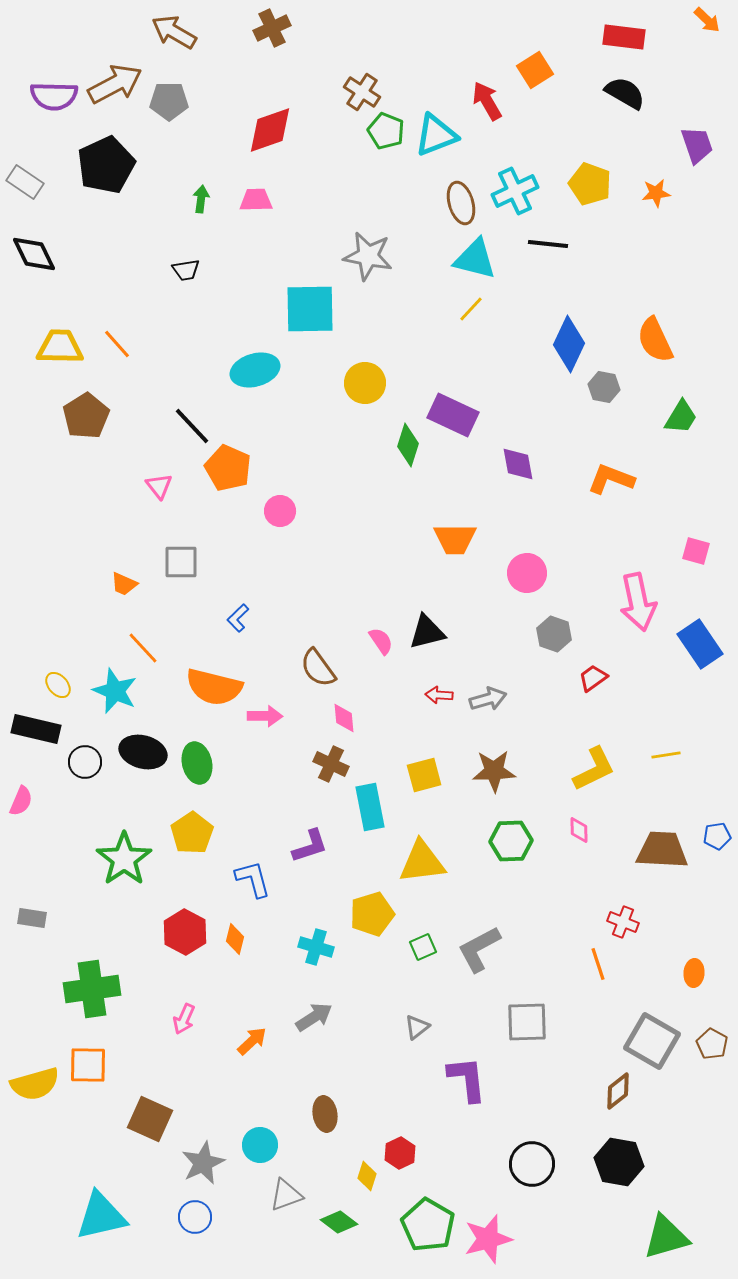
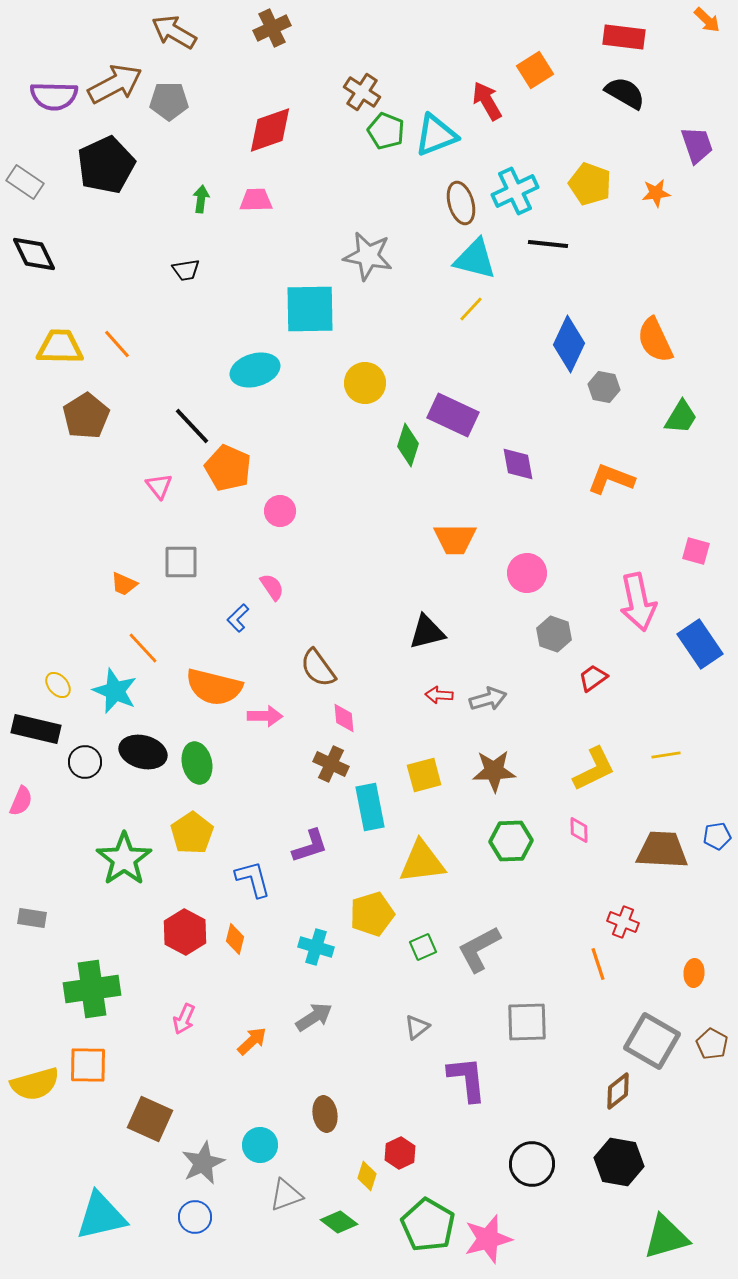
pink semicircle at (381, 641): moved 109 px left, 54 px up
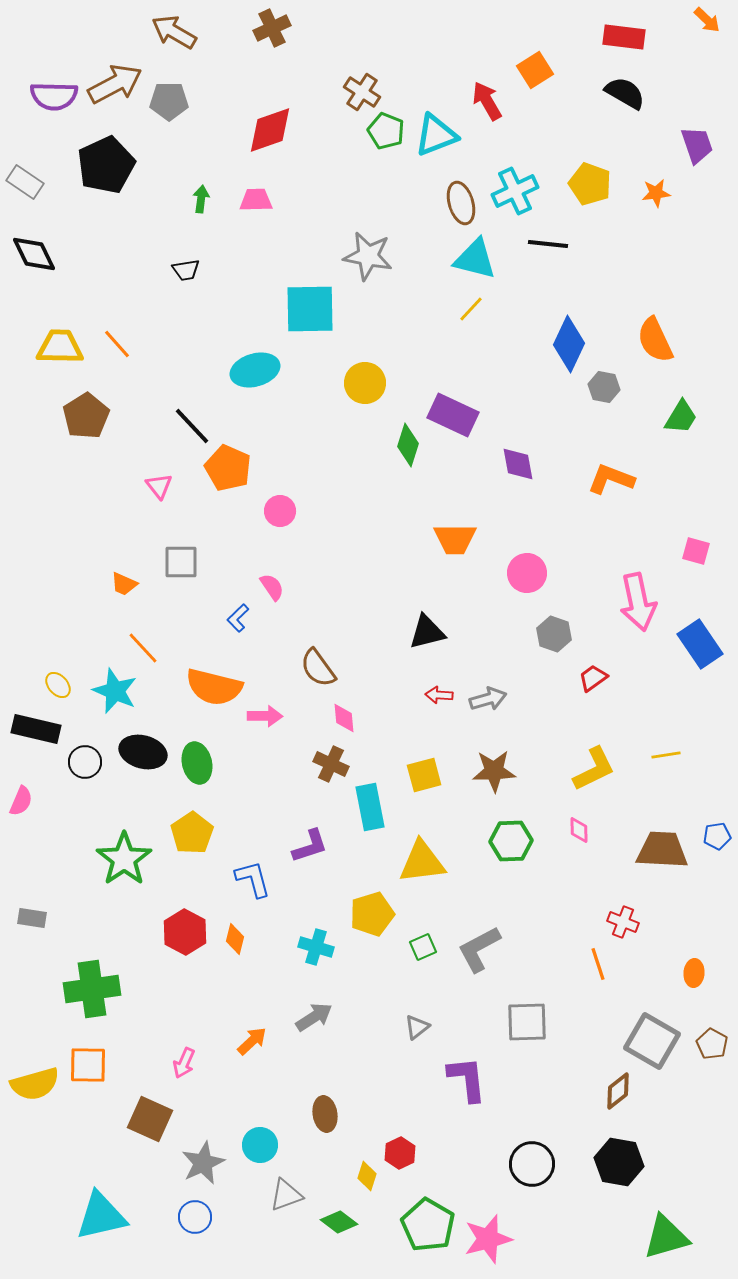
pink arrow at (184, 1019): moved 44 px down
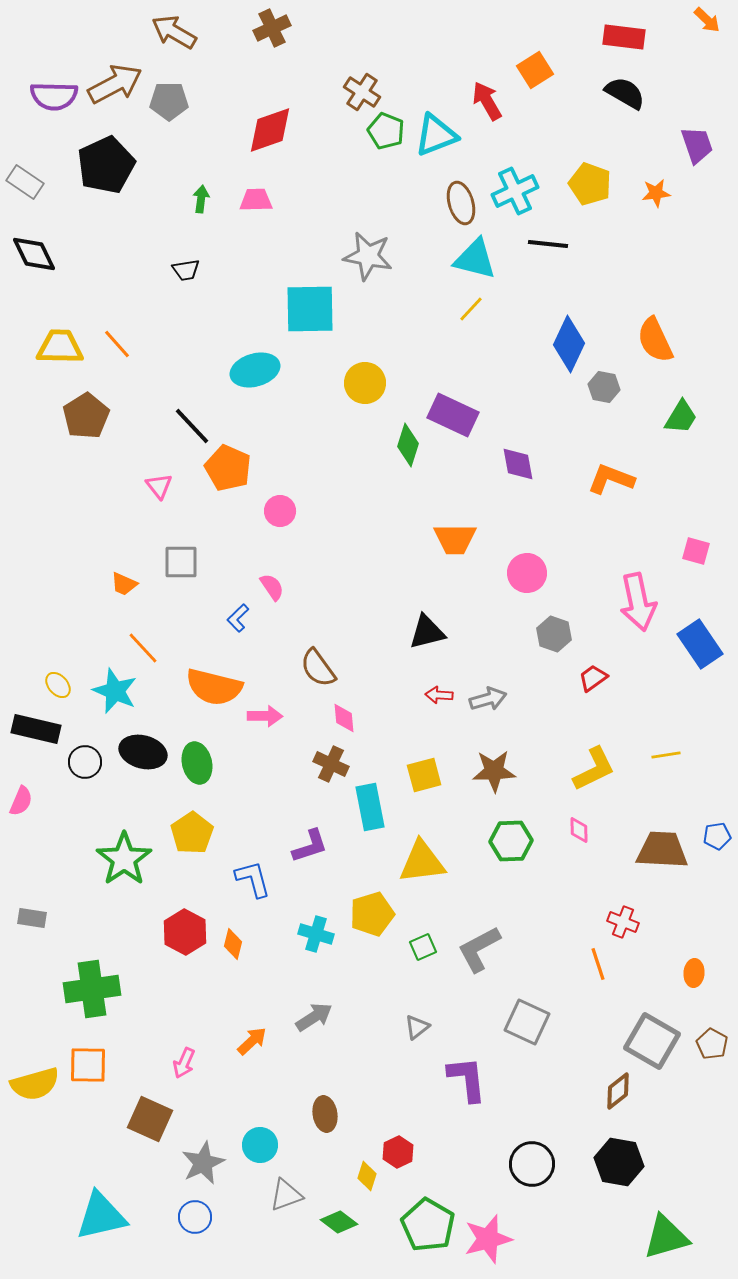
orange diamond at (235, 939): moved 2 px left, 5 px down
cyan cross at (316, 947): moved 13 px up
gray square at (527, 1022): rotated 27 degrees clockwise
red hexagon at (400, 1153): moved 2 px left, 1 px up
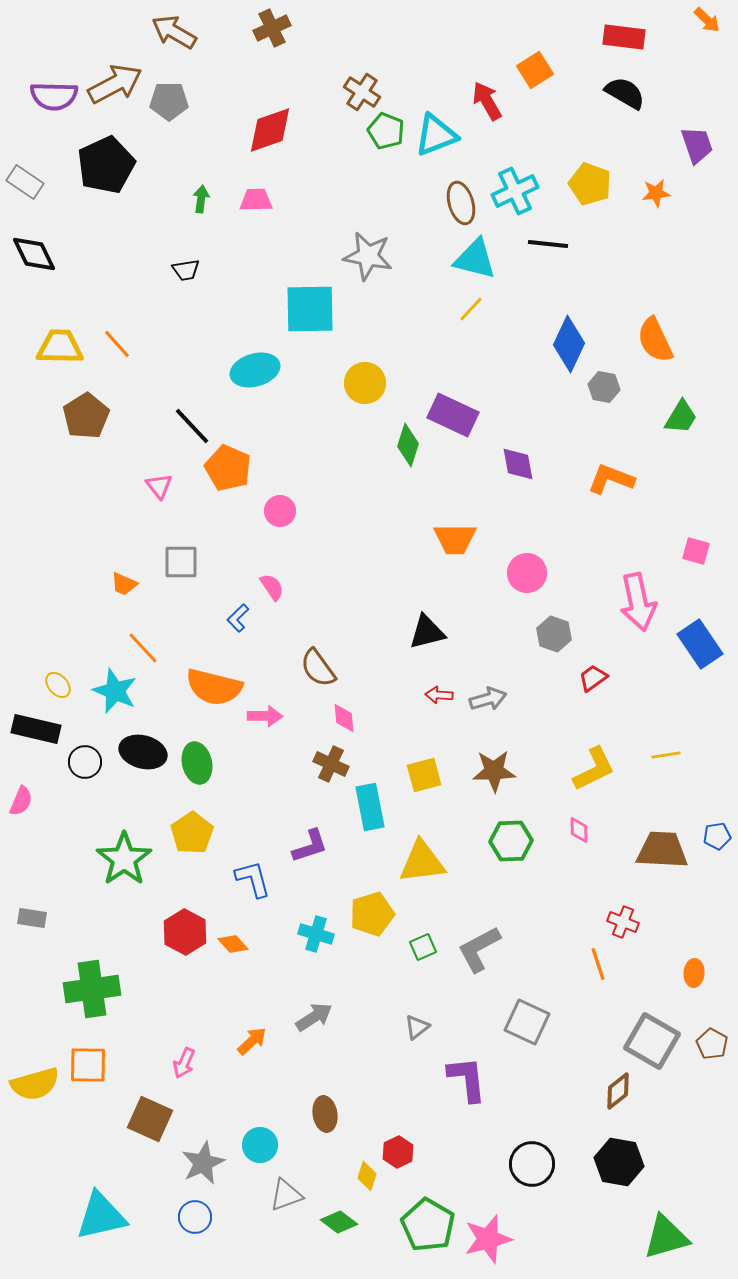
orange diamond at (233, 944): rotated 56 degrees counterclockwise
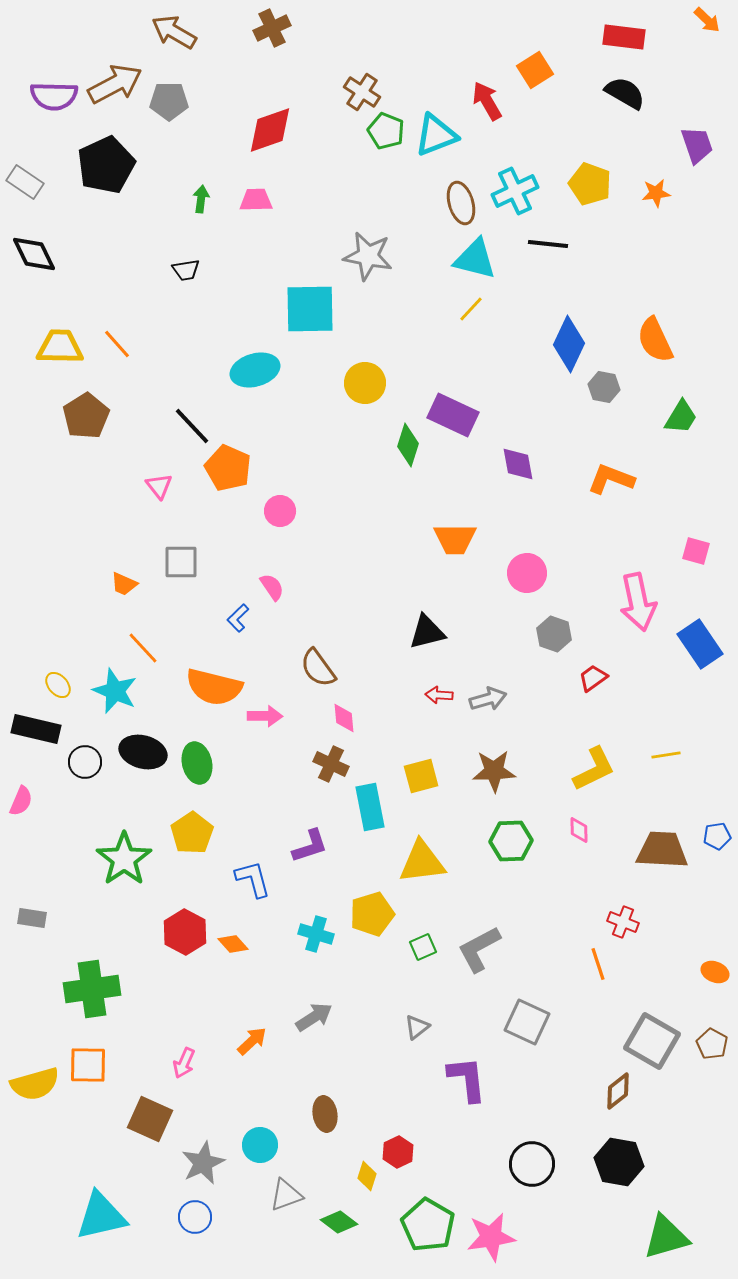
yellow square at (424, 775): moved 3 px left, 1 px down
orange ellipse at (694, 973): moved 21 px right, 1 px up; rotated 72 degrees counterclockwise
pink star at (488, 1239): moved 3 px right, 2 px up; rotated 6 degrees clockwise
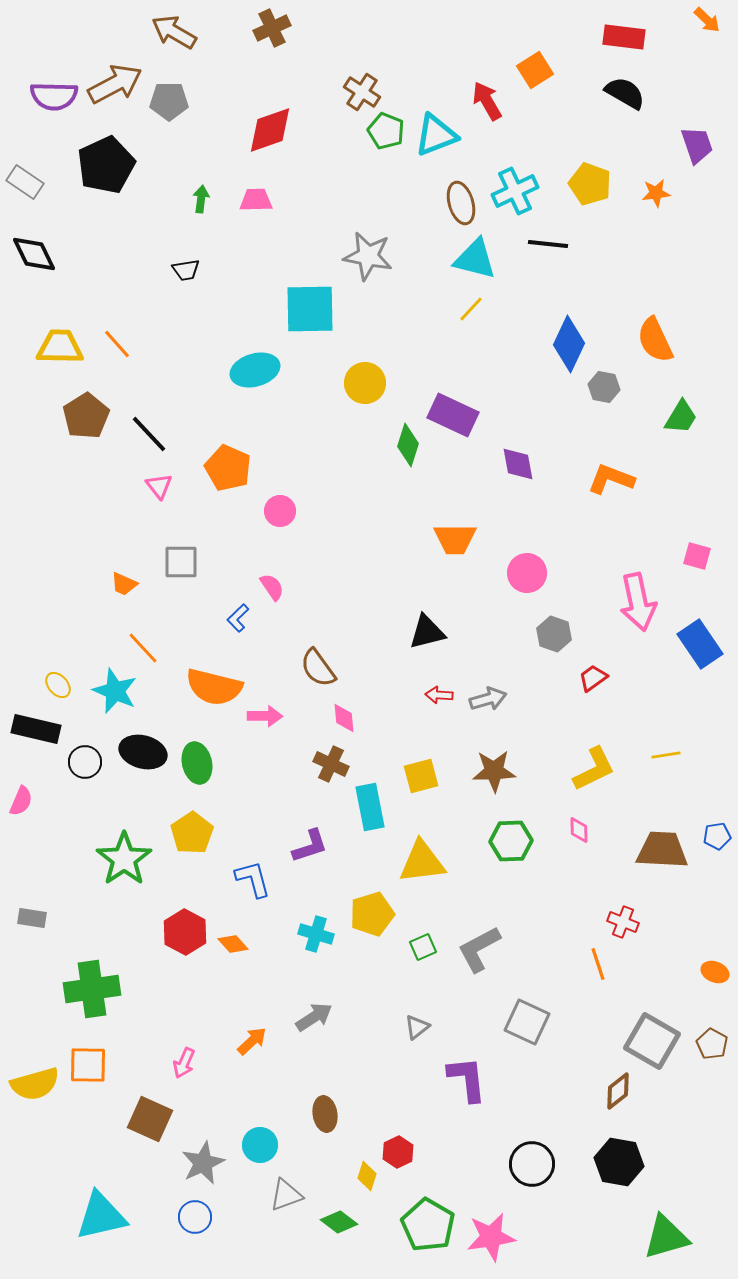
black line at (192, 426): moved 43 px left, 8 px down
pink square at (696, 551): moved 1 px right, 5 px down
